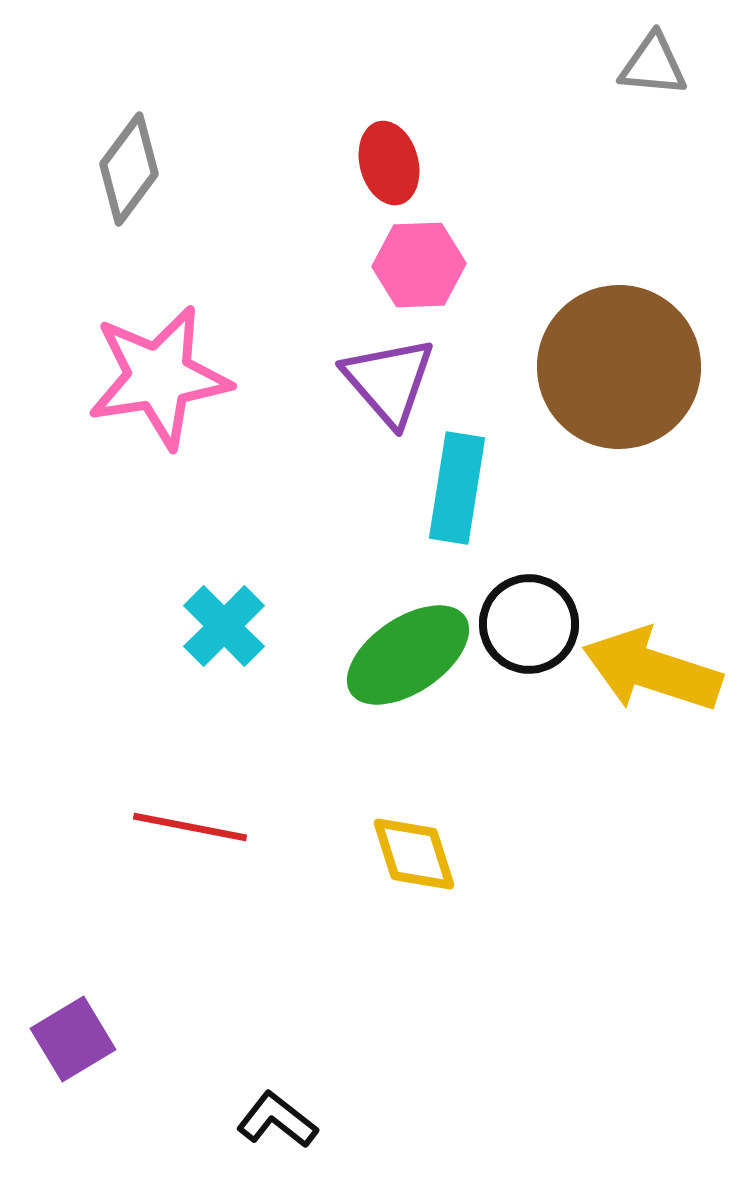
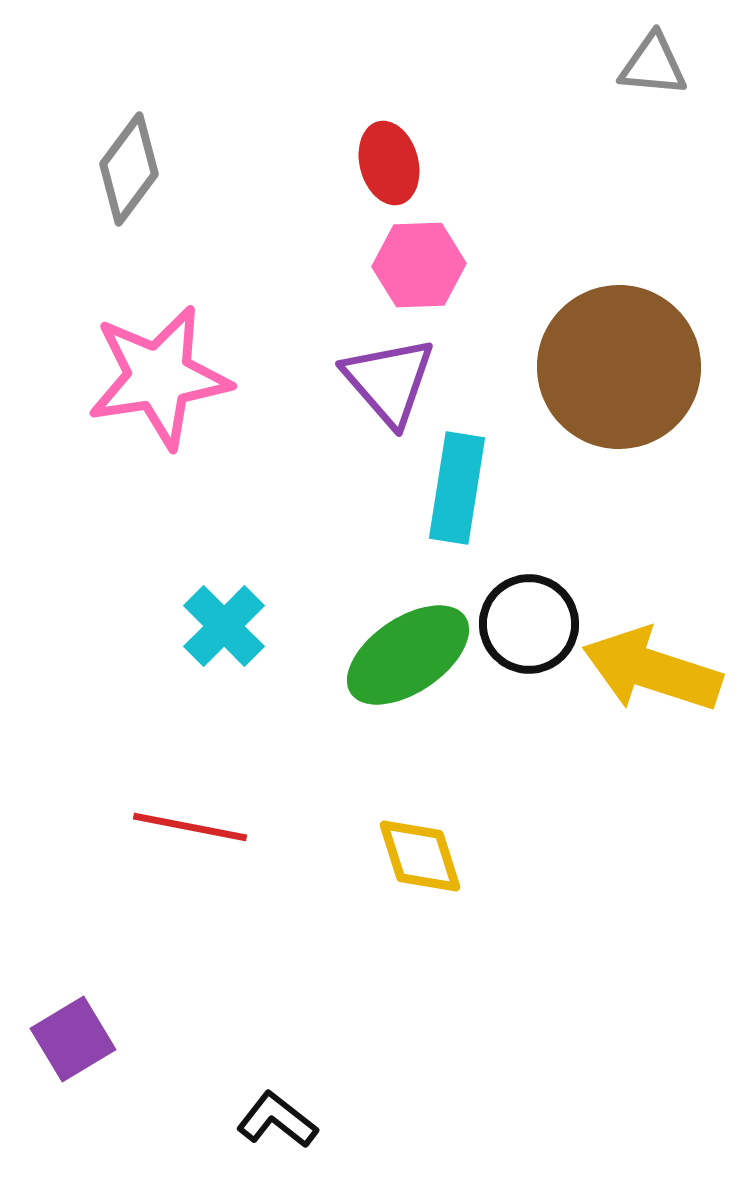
yellow diamond: moved 6 px right, 2 px down
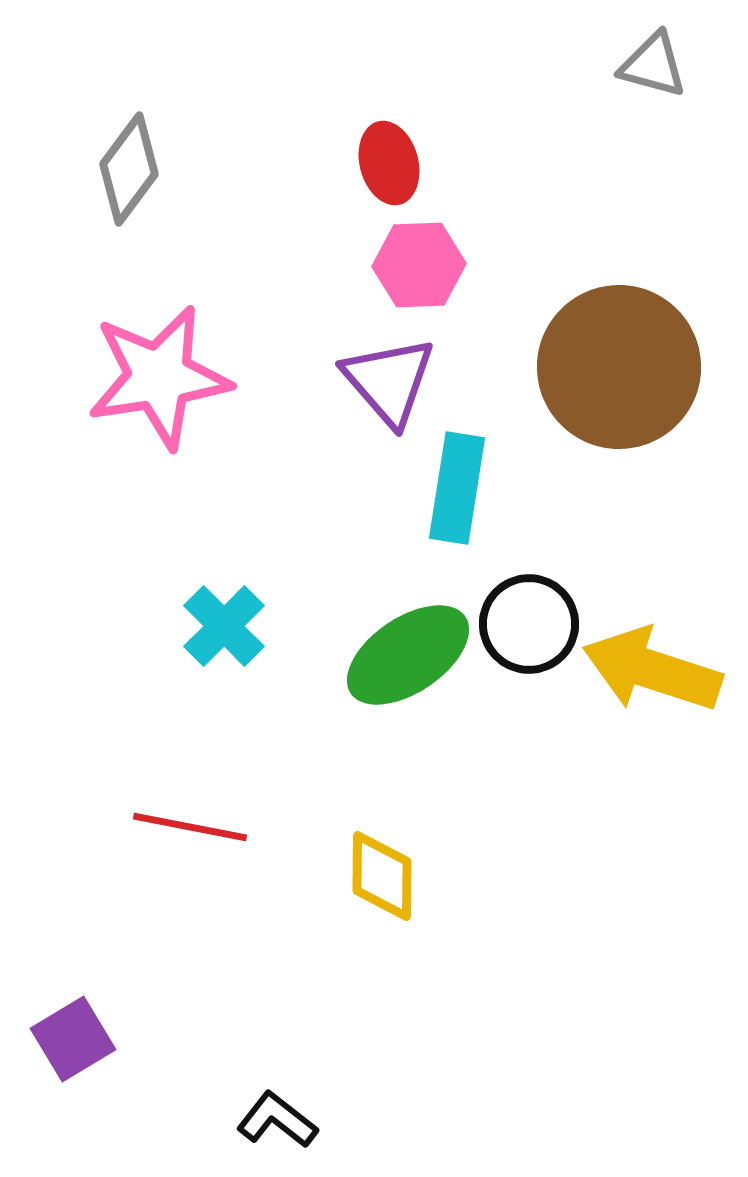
gray triangle: rotated 10 degrees clockwise
yellow diamond: moved 38 px left, 20 px down; rotated 18 degrees clockwise
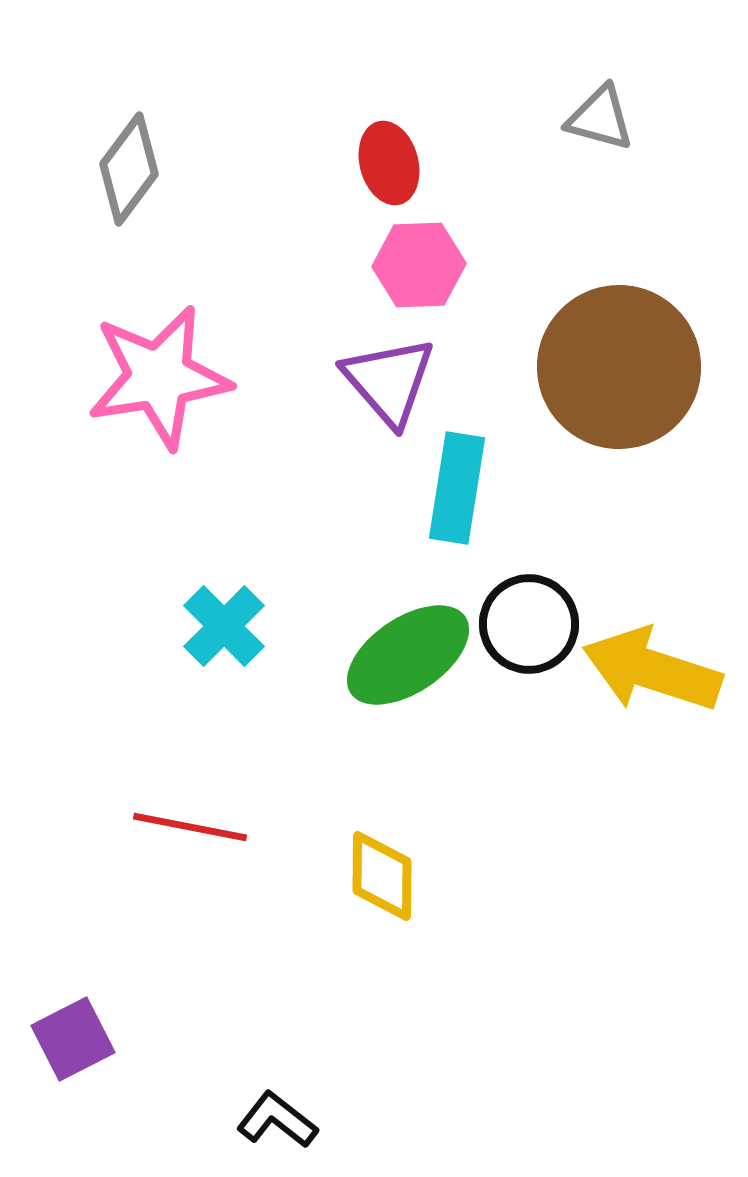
gray triangle: moved 53 px left, 53 px down
purple square: rotated 4 degrees clockwise
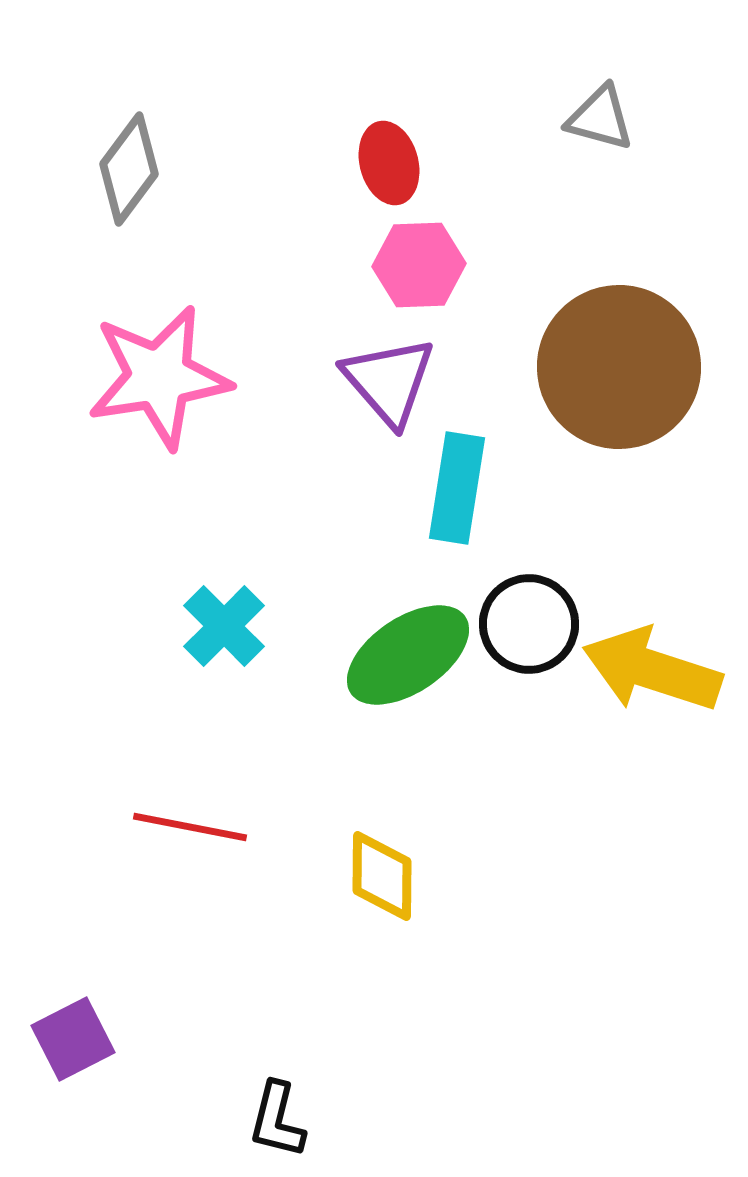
black L-shape: rotated 114 degrees counterclockwise
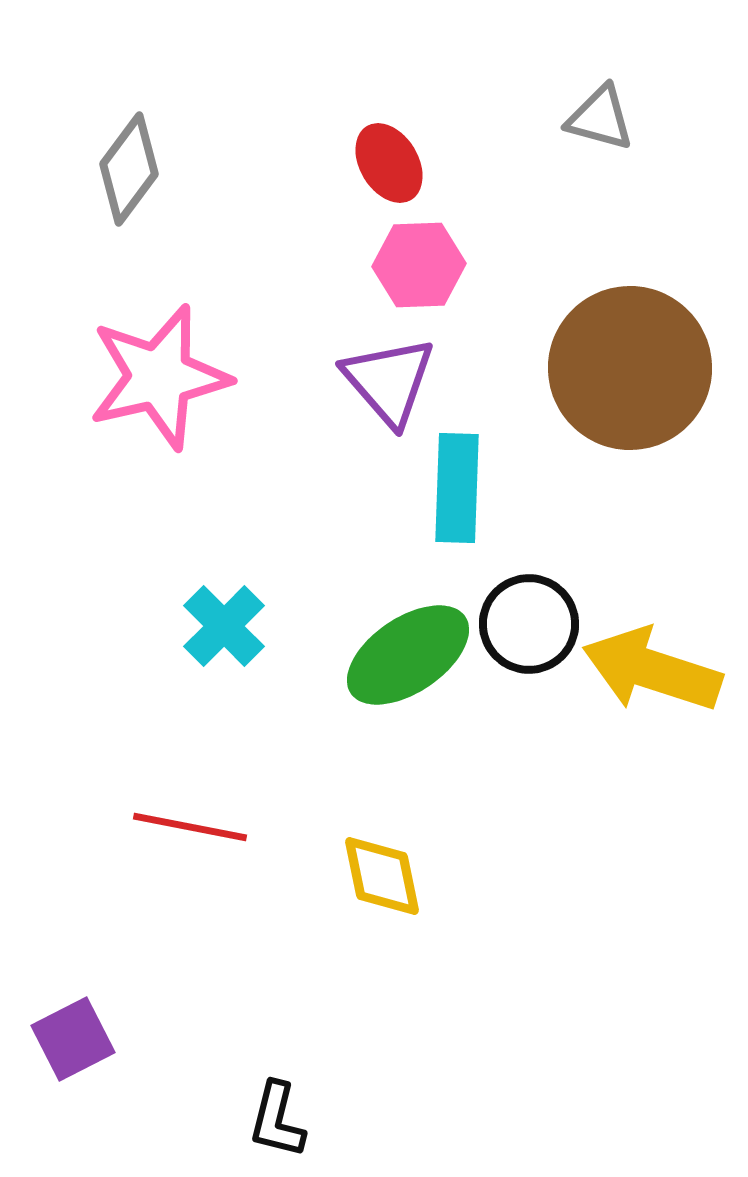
red ellipse: rotated 16 degrees counterclockwise
brown circle: moved 11 px right, 1 px down
pink star: rotated 4 degrees counterclockwise
cyan rectangle: rotated 7 degrees counterclockwise
yellow diamond: rotated 12 degrees counterclockwise
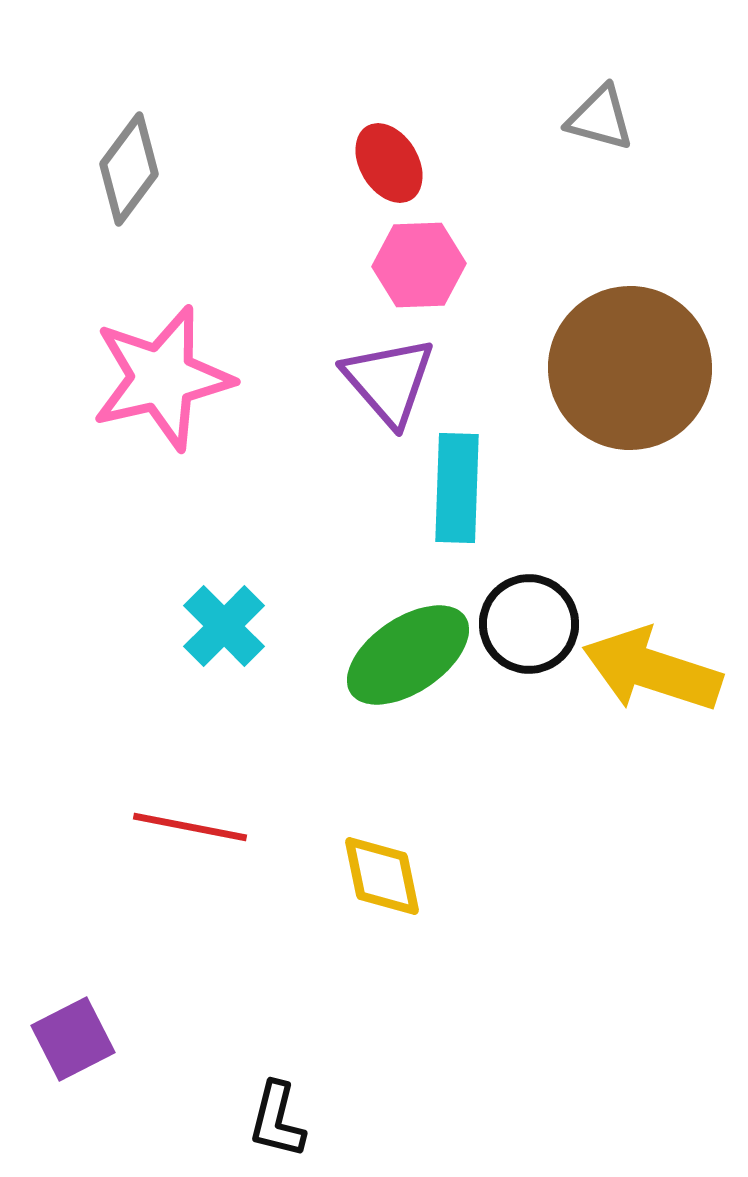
pink star: moved 3 px right, 1 px down
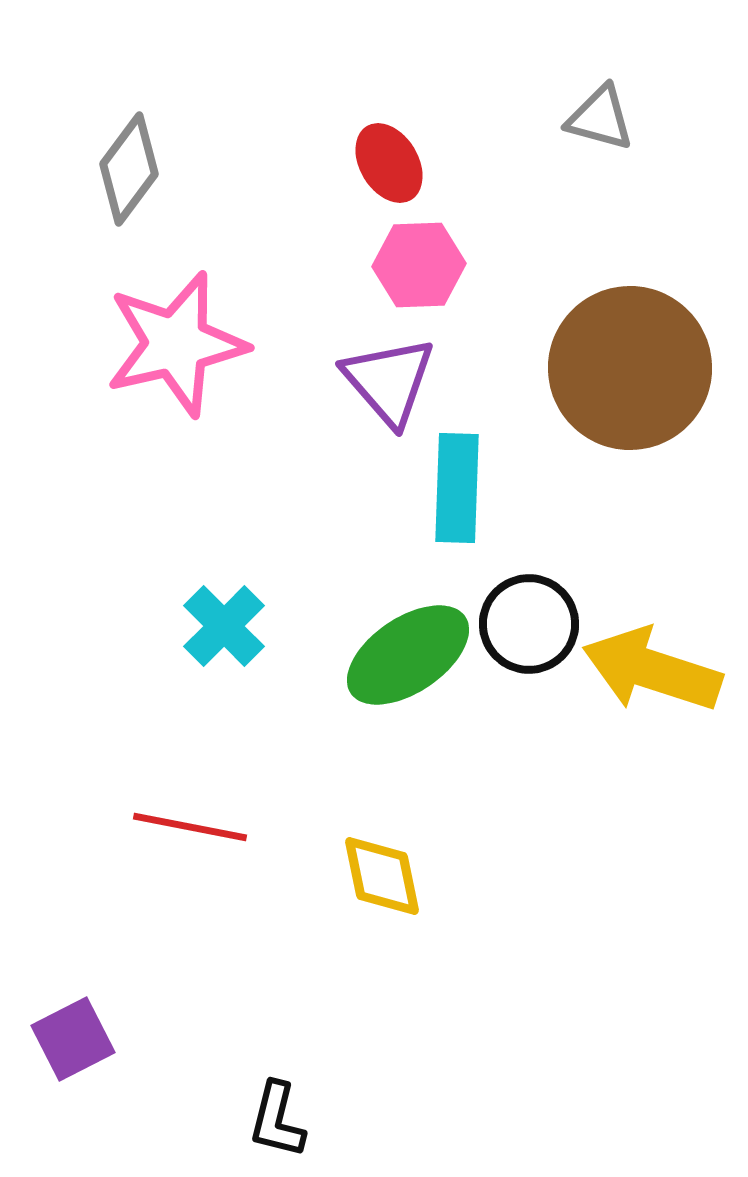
pink star: moved 14 px right, 34 px up
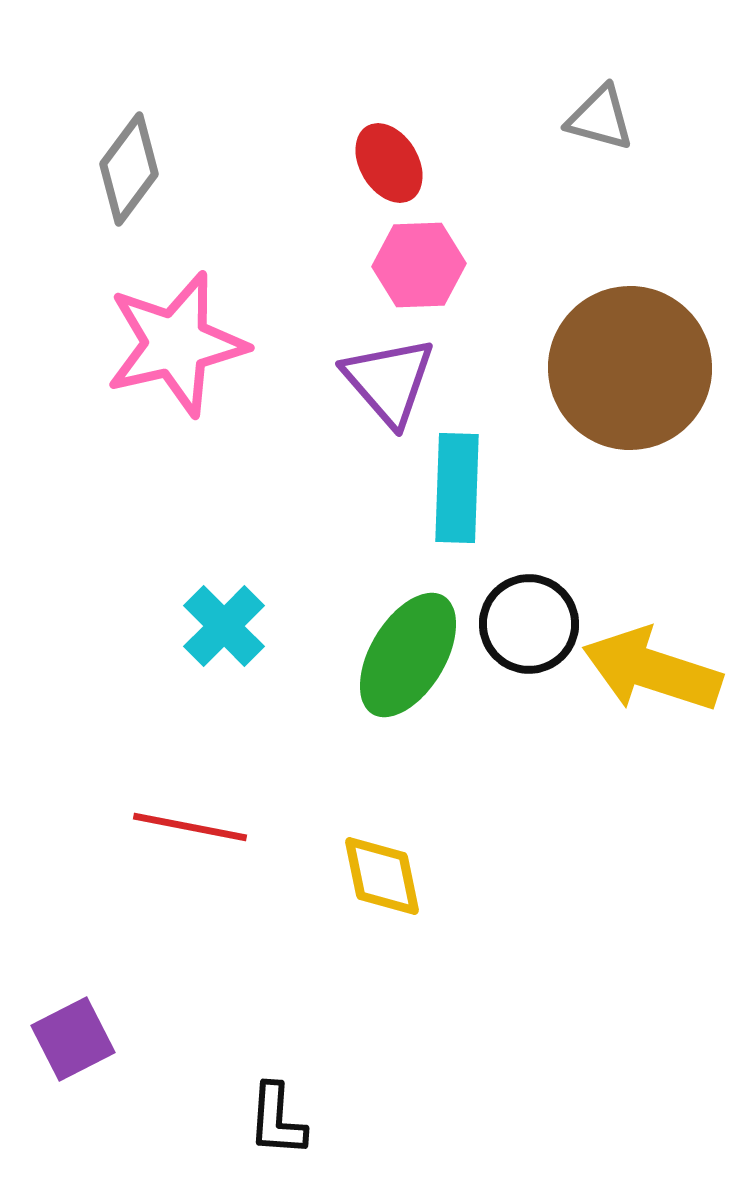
green ellipse: rotated 25 degrees counterclockwise
black L-shape: rotated 10 degrees counterclockwise
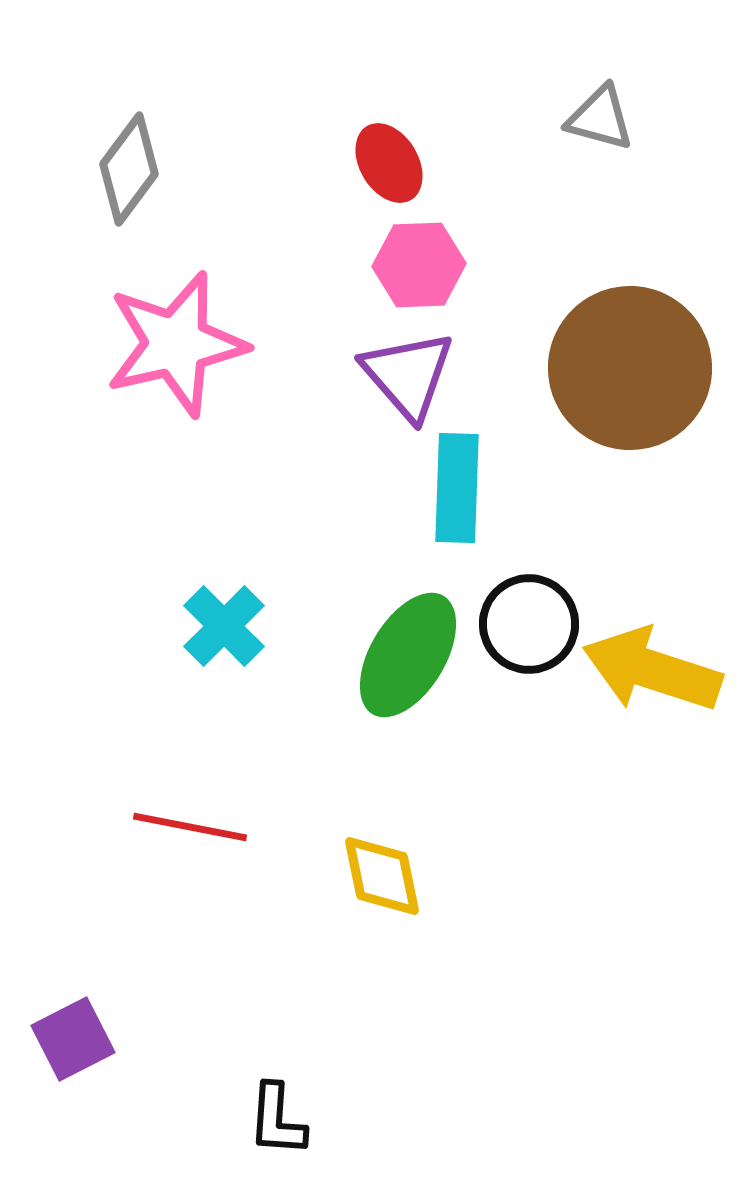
purple triangle: moved 19 px right, 6 px up
